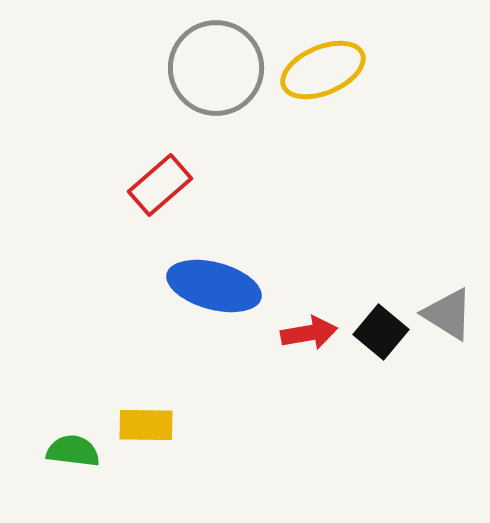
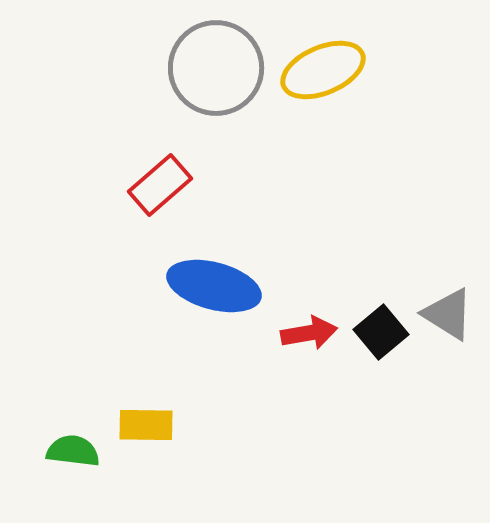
black square: rotated 10 degrees clockwise
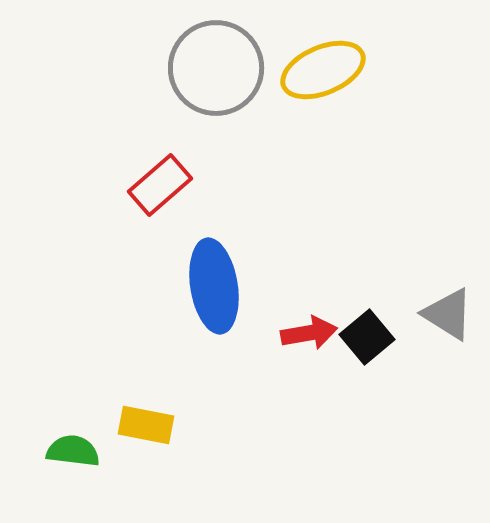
blue ellipse: rotated 66 degrees clockwise
black square: moved 14 px left, 5 px down
yellow rectangle: rotated 10 degrees clockwise
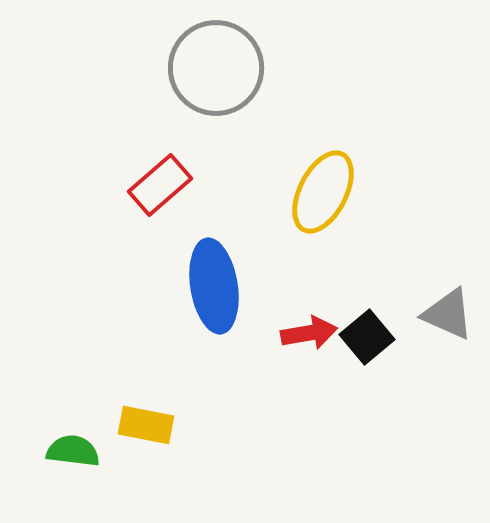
yellow ellipse: moved 122 px down; rotated 40 degrees counterclockwise
gray triangle: rotated 8 degrees counterclockwise
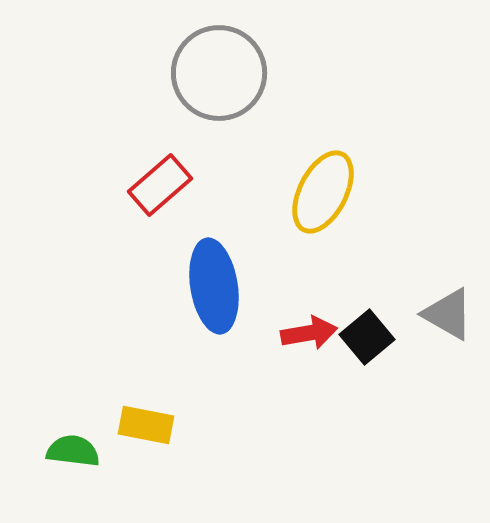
gray circle: moved 3 px right, 5 px down
gray triangle: rotated 6 degrees clockwise
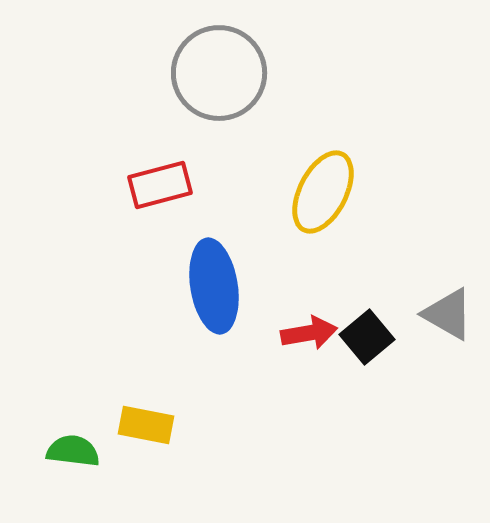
red rectangle: rotated 26 degrees clockwise
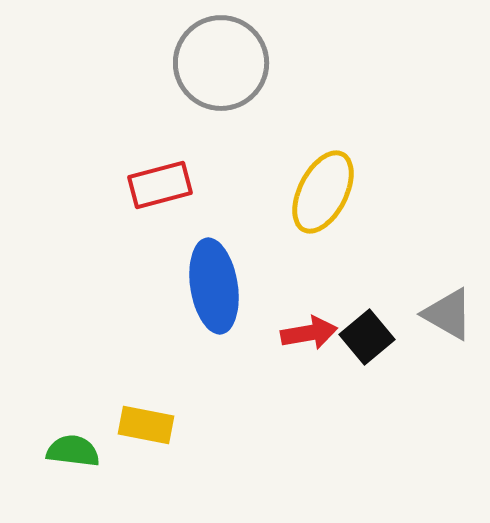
gray circle: moved 2 px right, 10 px up
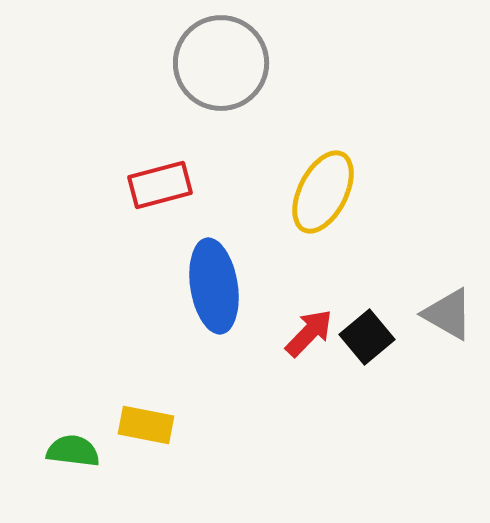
red arrow: rotated 36 degrees counterclockwise
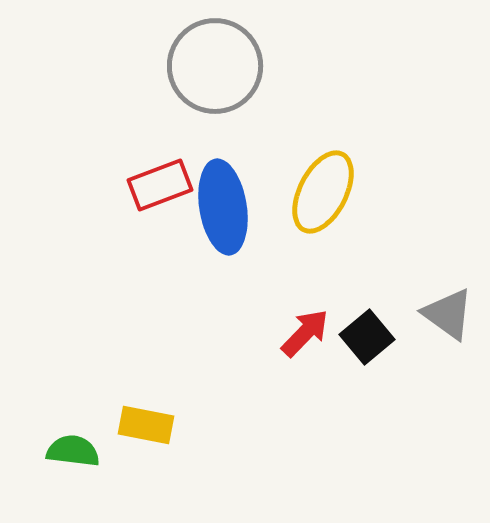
gray circle: moved 6 px left, 3 px down
red rectangle: rotated 6 degrees counterclockwise
blue ellipse: moved 9 px right, 79 px up
gray triangle: rotated 6 degrees clockwise
red arrow: moved 4 px left
